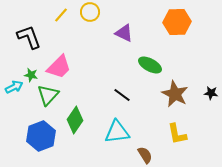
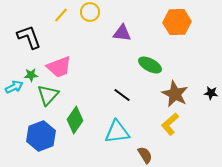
purple triangle: moved 2 px left; rotated 18 degrees counterclockwise
pink trapezoid: rotated 24 degrees clockwise
green star: rotated 16 degrees counterclockwise
yellow L-shape: moved 7 px left, 10 px up; rotated 60 degrees clockwise
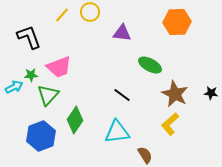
yellow line: moved 1 px right
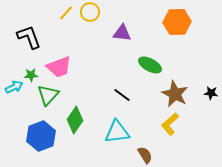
yellow line: moved 4 px right, 2 px up
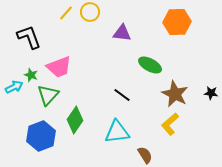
green star: rotated 24 degrees clockwise
